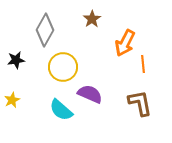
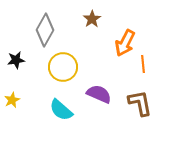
purple semicircle: moved 9 px right
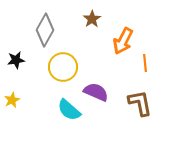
orange arrow: moved 2 px left, 2 px up
orange line: moved 2 px right, 1 px up
purple semicircle: moved 3 px left, 2 px up
cyan semicircle: moved 8 px right
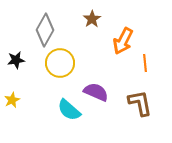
yellow circle: moved 3 px left, 4 px up
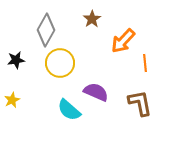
gray diamond: moved 1 px right
orange arrow: rotated 16 degrees clockwise
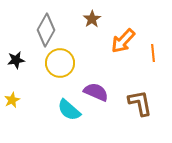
orange line: moved 8 px right, 10 px up
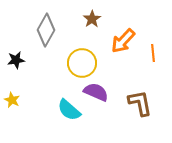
yellow circle: moved 22 px right
yellow star: rotated 21 degrees counterclockwise
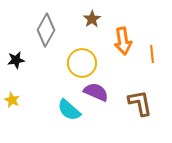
orange arrow: rotated 52 degrees counterclockwise
orange line: moved 1 px left, 1 px down
